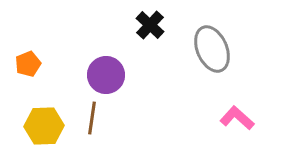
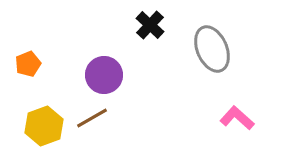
purple circle: moved 2 px left
brown line: rotated 52 degrees clockwise
yellow hexagon: rotated 18 degrees counterclockwise
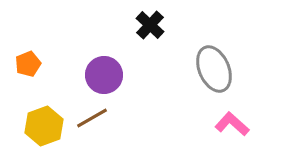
gray ellipse: moved 2 px right, 20 px down
pink L-shape: moved 5 px left, 6 px down
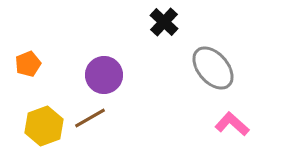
black cross: moved 14 px right, 3 px up
gray ellipse: moved 1 px left, 1 px up; rotated 18 degrees counterclockwise
brown line: moved 2 px left
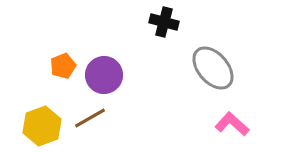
black cross: rotated 28 degrees counterclockwise
orange pentagon: moved 35 px right, 2 px down
yellow hexagon: moved 2 px left
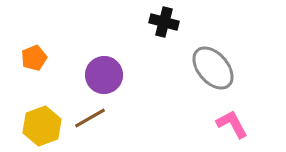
orange pentagon: moved 29 px left, 8 px up
pink L-shape: rotated 20 degrees clockwise
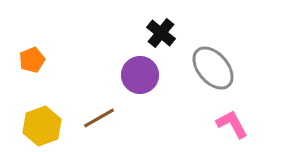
black cross: moved 3 px left, 11 px down; rotated 24 degrees clockwise
orange pentagon: moved 2 px left, 2 px down
purple circle: moved 36 px right
brown line: moved 9 px right
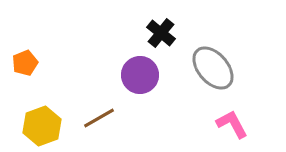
orange pentagon: moved 7 px left, 3 px down
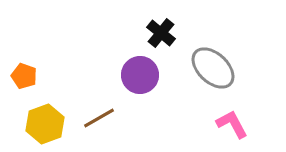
orange pentagon: moved 1 px left, 13 px down; rotated 30 degrees counterclockwise
gray ellipse: rotated 6 degrees counterclockwise
yellow hexagon: moved 3 px right, 2 px up
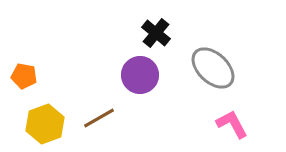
black cross: moved 5 px left
orange pentagon: rotated 10 degrees counterclockwise
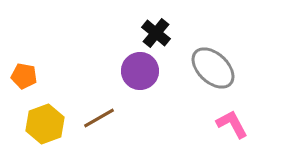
purple circle: moved 4 px up
